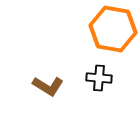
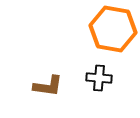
brown L-shape: rotated 24 degrees counterclockwise
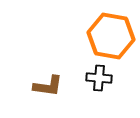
orange hexagon: moved 2 px left, 7 px down
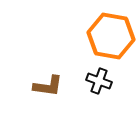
black cross: moved 3 px down; rotated 15 degrees clockwise
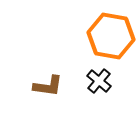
black cross: rotated 20 degrees clockwise
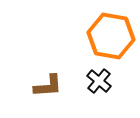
brown L-shape: rotated 12 degrees counterclockwise
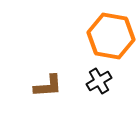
black cross: rotated 20 degrees clockwise
